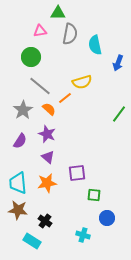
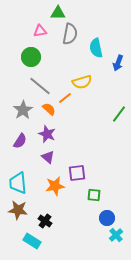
cyan semicircle: moved 1 px right, 3 px down
orange star: moved 8 px right, 3 px down
cyan cross: moved 33 px right; rotated 32 degrees clockwise
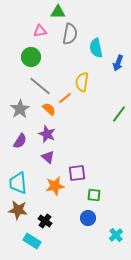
green triangle: moved 1 px up
yellow semicircle: rotated 114 degrees clockwise
gray star: moved 3 px left, 1 px up
blue circle: moved 19 px left
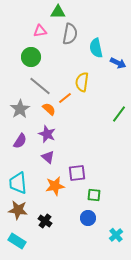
blue arrow: rotated 84 degrees counterclockwise
cyan rectangle: moved 15 px left
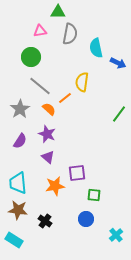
blue circle: moved 2 px left, 1 px down
cyan rectangle: moved 3 px left, 1 px up
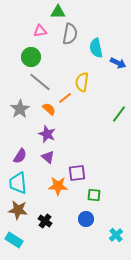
gray line: moved 4 px up
purple semicircle: moved 15 px down
orange star: moved 3 px right; rotated 12 degrees clockwise
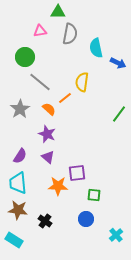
green circle: moved 6 px left
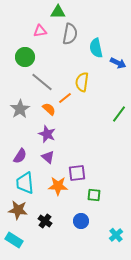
gray line: moved 2 px right
cyan trapezoid: moved 7 px right
blue circle: moved 5 px left, 2 px down
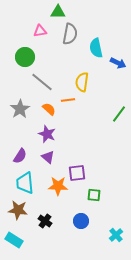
orange line: moved 3 px right, 2 px down; rotated 32 degrees clockwise
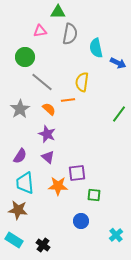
black cross: moved 2 px left, 24 px down
